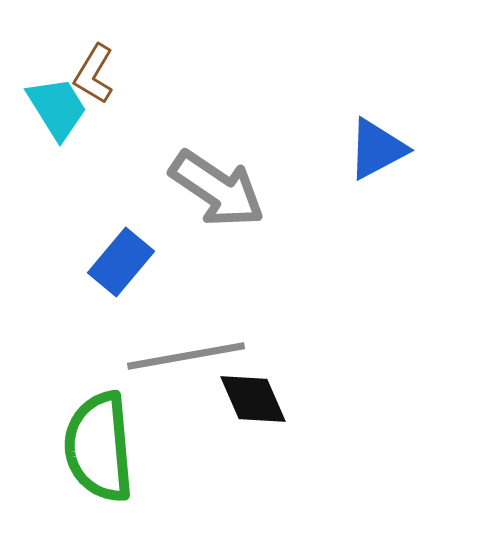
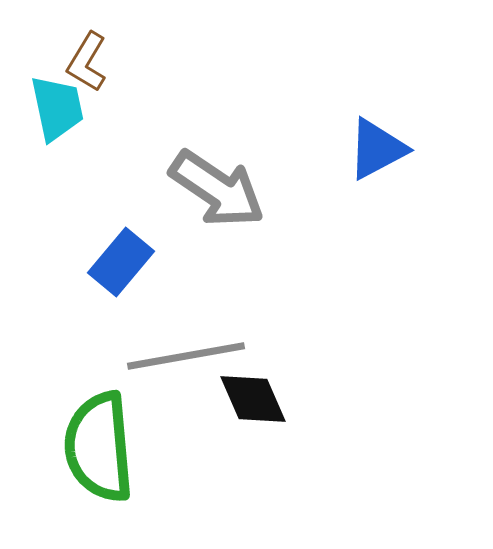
brown L-shape: moved 7 px left, 12 px up
cyan trapezoid: rotated 20 degrees clockwise
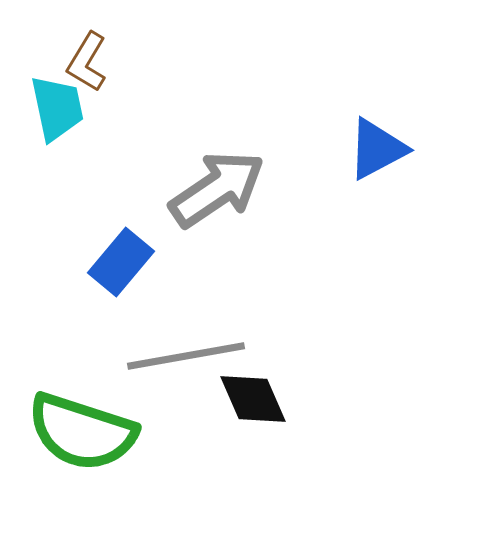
gray arrow: rotated 68 degrees counterclockwise
green semicircle: moved 17 px left, 15 px up; rotated 67 degrees counterclockwise
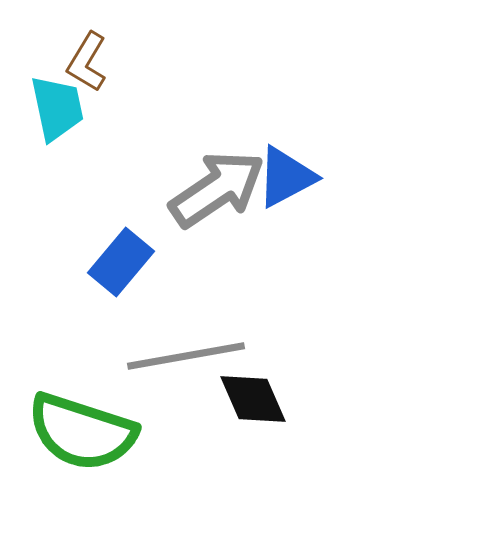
blue triangle: moved 91 px left, 28 px down
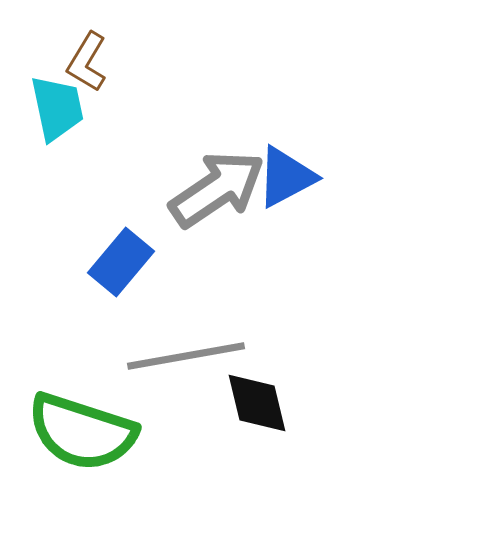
black diamond: moved 4 px right, 4 px down; rotated 10 degrees clockwise
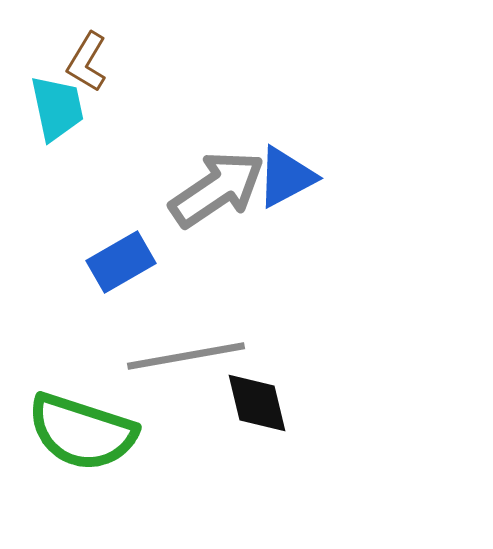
blue rectangle: rotated 20 degrees clockwise
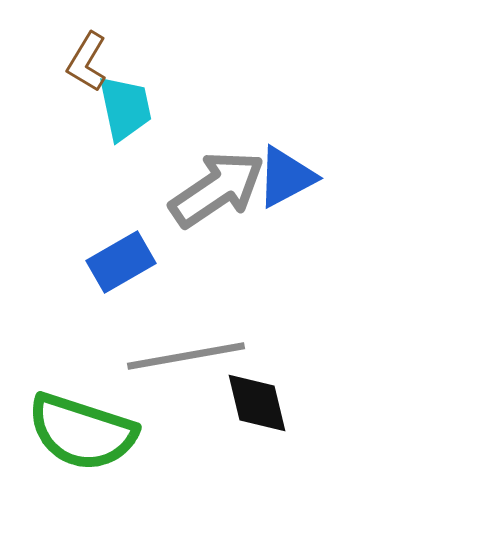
cyan trapezoid: moved 68 px right
